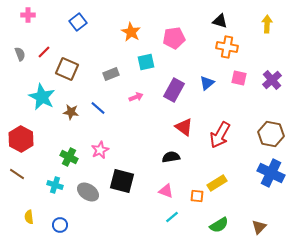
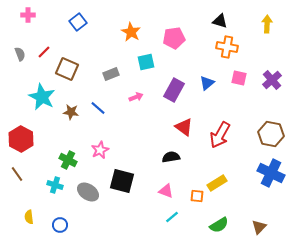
green cross: moved 1 px left, 3 px down
brown line: rotated 21 degrees clockwise
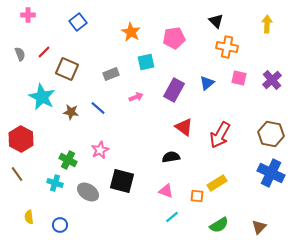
black triangle: moved 4 px left; rotated 28 degrees clockwise
cyan cross: moved 2 px up
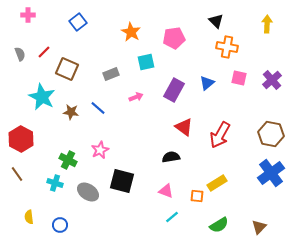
blue cross: rotated 28 degrees clockwise
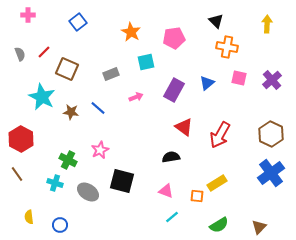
brown hexagon: rotated 15 degrees clockwise
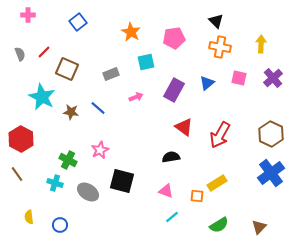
yellow arrow: moved 6 px left, 20 px down
orange cross: moved 7 px left
purple cross: moved 1 px right, 2 px up
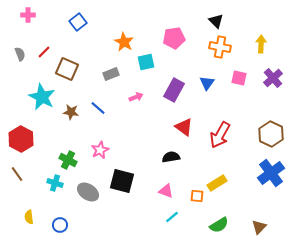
orange star: moved 7 px left, 10 px down
blue triangle: rotated 14 degrees counterclockwise
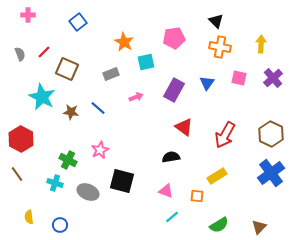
red arrow: moved 5 px right
yellow rectangle: moved 7 px up
gray ellipse: rotated 10 degrees counterclockwise
